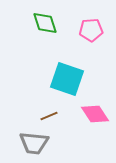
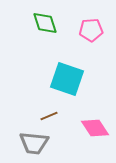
pink diamond: moved 14 px down
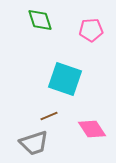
green diamond: moved 5 px left, 3 px up
cyan square: moved 2 px left
pink diamond: moved 3 px left, 1 px down
gray trapezoid: rotated 24 degrees counterclockwise
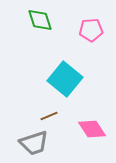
cyan square: rotated 20 degrees clockwise
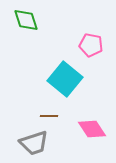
green diamond: moved 14 px left
pink pentagon: moved 15 px down; rotated 15 degrees clockwise
brown line: rotated 24 degrees clockwise
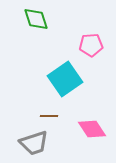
green diamond: moved 10 px right, 1 px up
pink pentagon: rotated 15 degrees counterclockwise
cyan square: rotated 16 degrees clockwise
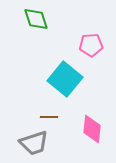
cyan square: rotated 16 degrees counterclockwise
brown line: moved 1 px down
pink diamond: rotated 40 degrees clockwise
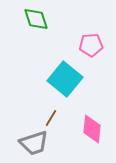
brown line: moved 2 px right, 1 px down; rotated 60 degrees counterclockwise
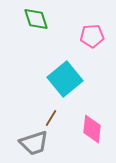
pink pentagon: moved 1 px right, 9 px up
cyan square: rotated 12 degrees clockwise
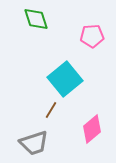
brown line: moved 8 px up
pink diamond: rotated 44 degrees clockwise
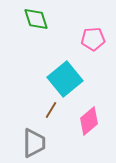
pink pentagon: moved 1 px right, 3 px down
pink diamond: moved 3 px left, 8 px up
gray trapezoid: rotated 72 degrees counterclockwise
